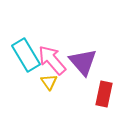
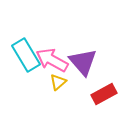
pink arrow: rotated 20 degrees counterclockwise
yellow triangle: moved 9 px right; rotated 24 degrees clockwise
red rectangle: rotated 50 degrees clockwise
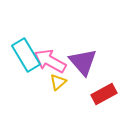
pink arrow: moved 2 px left, 1 px down
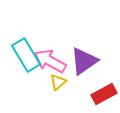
purple triangle: moved 1 px right, 1 px up; rotated 36 degrees clockwise
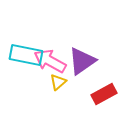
cyan rectangle: rotated 48 degrees counterclockwise
purple triangle: moved 2 px left
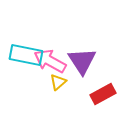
purple triangle: rotated 28 degrees counterclockwise
red rectangle: moved 1 px left
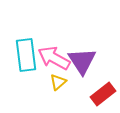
cyan rectangle: rotated 72 degrees clockwise
pink arrow: moved 4 px right, 3 px up
red rectangle: rotated 10 degrees counterclockwise
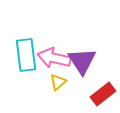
pink arrow: rotated 16 degrees counterclockwise
